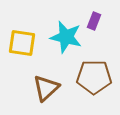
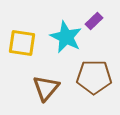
purple rectangle: rotated 24 degrees clockwise
cyan star: rotated 12 degrees clockwise
brown triangle: rotated 8 degrees counterclockwise
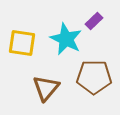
cyan star: moved 2 px down
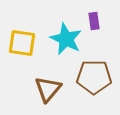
purple rectangle: rotated 54 degrees counterclockwise
brown triangle: moved 2 px right, 1 px down
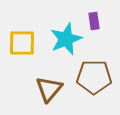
cyan star: rotated 24 degrees clockwise
yellow square: rotated 8 degrees counterclockwise
brown triangle: moved 1 px right
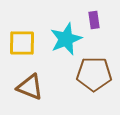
purple rectangle: moved 1 px up
brown pentagon: moved 3 px up
brown triangle: moved 19 px left, 2 px up; rotated 48 degrees counterclockwise
